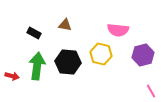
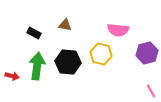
purple hexagon: moved 4 px right, 2 px up
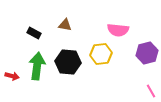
yellow hexagon: rotated 20 degrees counterclockwise
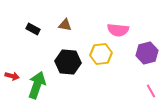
black rectangle: moved 1 px left, 4 px up
green arrow: moved 19 px down; rotated 12 degrees clockwise
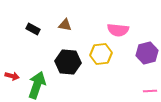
pink line: moved 1 px left; rotated 64 degrees counterclockwise
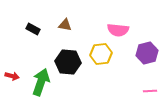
green arrow: moved 4 px right, 3 px up
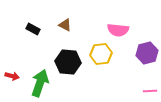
brown triangle: rotated 16 degrees clockwise
green arrow: moved 1 px left, 1 px down
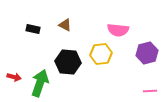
black rectangle: rotated 16 degrees counterclockwise
red arrow: moved 2 px right, 1 px down
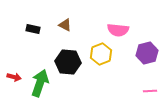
yellow hexagon: rotated 15 degrees counterclockwise
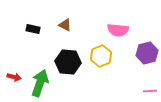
yellow hexagon: moved 2 px down
